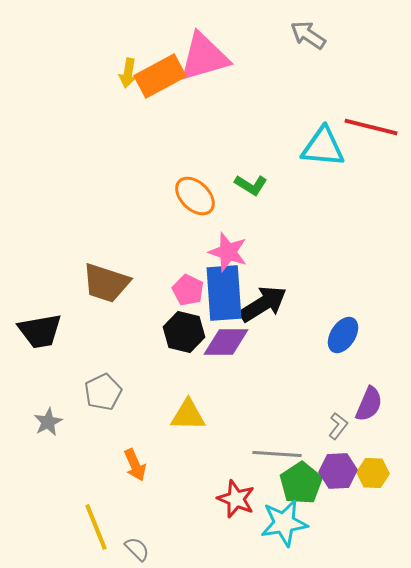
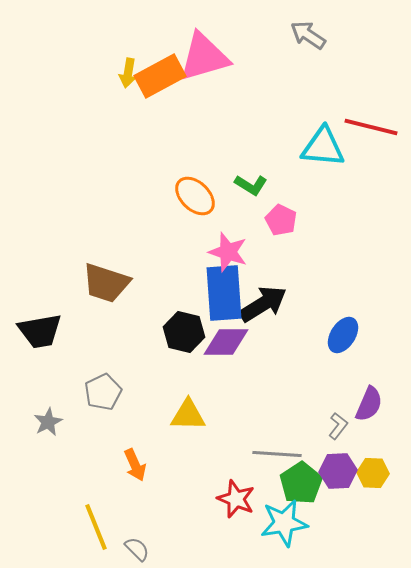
pink pentagon: moved 93 px right, 70 px up
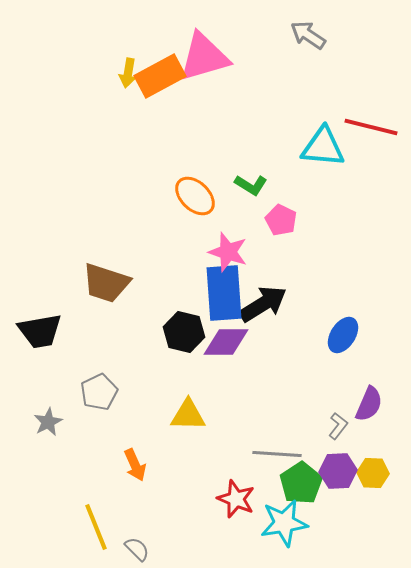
gray pentagon: moved 4 px left
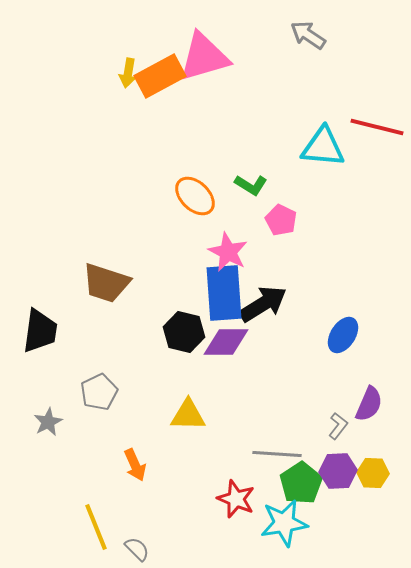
red line: moved 6 px right
pink star: rotated 9 degrees clockwise
black trapezoid: rotated 72 degrees counterclockwise
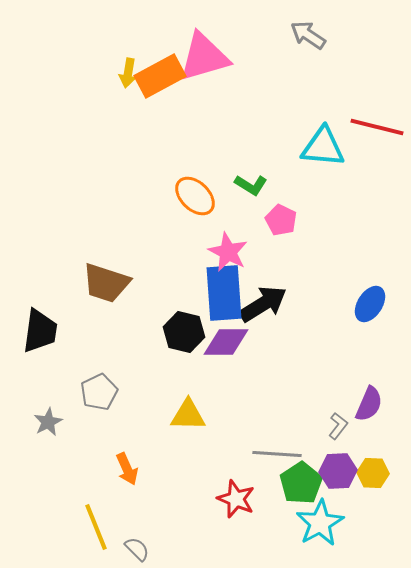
blue ellipse: moved 27 px right, 31 px up
orange arrow: moved 8 px left, 4 px down
cyan star: moved 36 px right; rotated 21 degrees counterclockwise
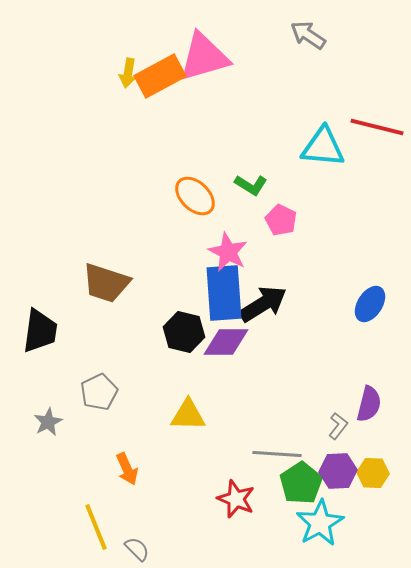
purple semicircle: rotated 9 degrees counterclockwise
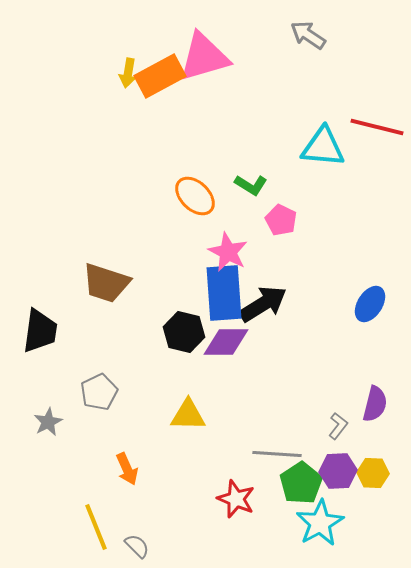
purple semicircle: moved 6 px right
gray semicircle: moved 3 px up
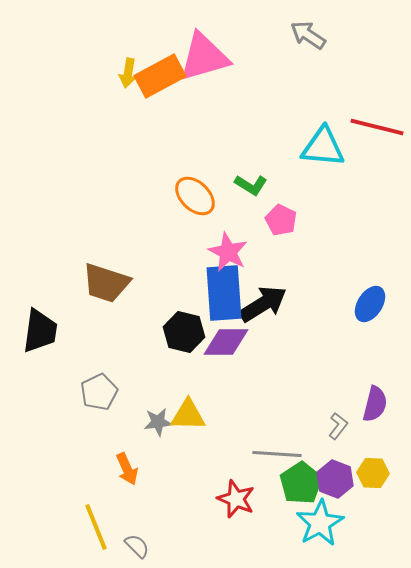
gray star: moved 110 px right; rotated 20 degrees clockwise
purple hexagon: moved 3 px left, 8 px down; rotated 24 degrees clockwise
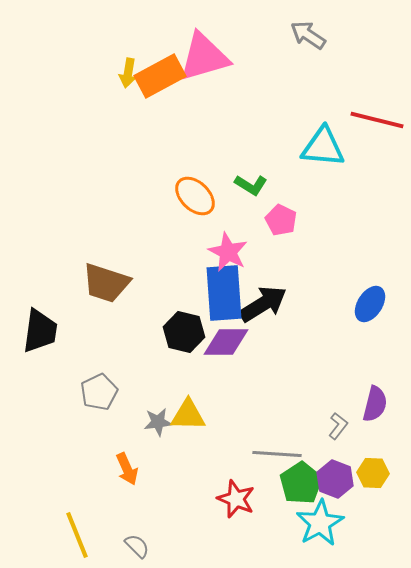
red line: moved 7 px up
yellow line: moved 19 px left, 8 px down
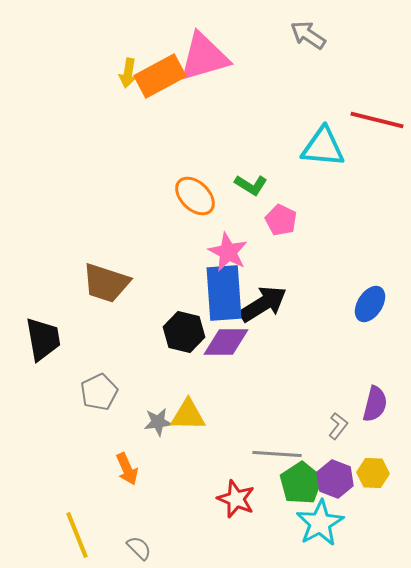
black trapezoid: moved 3 px right, 8 px down; rotated 18 degrees counterclockwise
gray semicircle: moved 2 px right, 2 px down
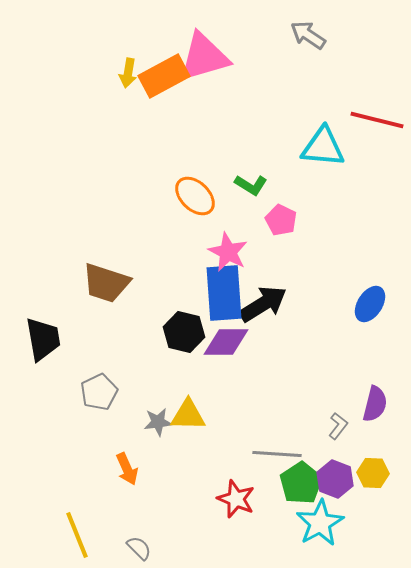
orange rectangle: moved 4 px right
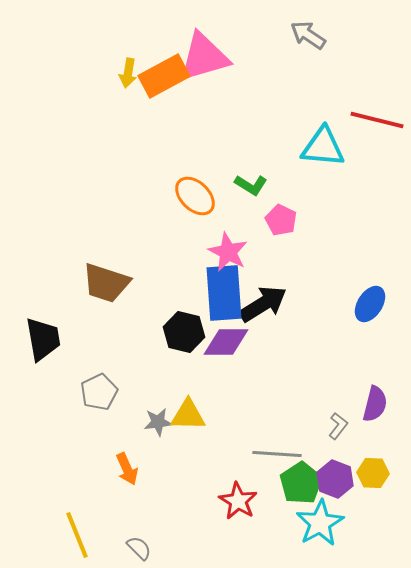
red star: moved 2 px right, 2 px down; rotated 9 degrees clockwise
